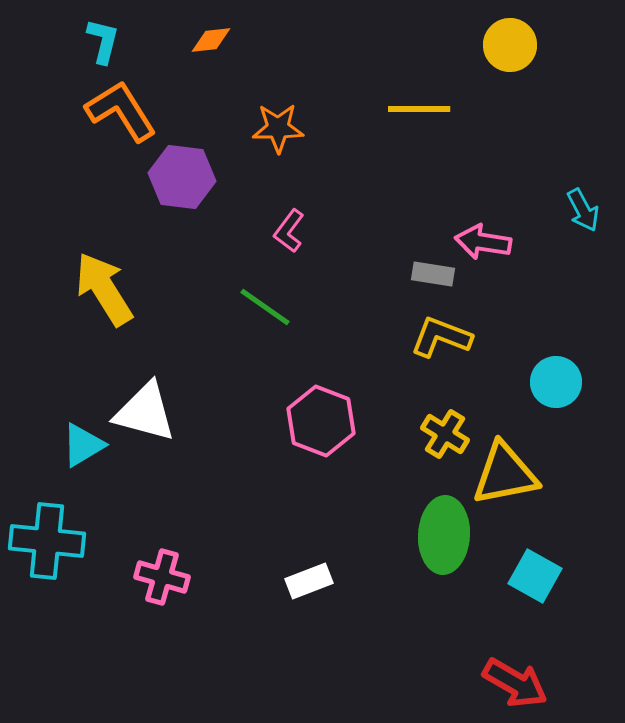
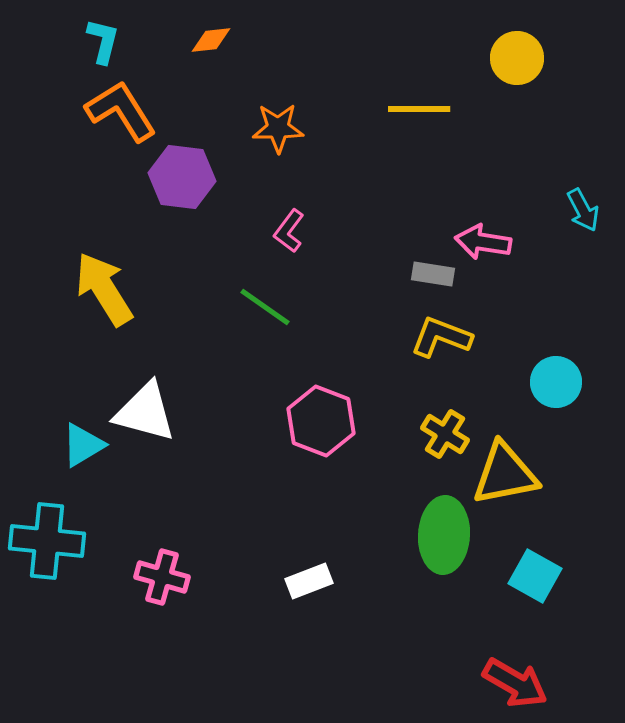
yellow circle: moved 7 px right, 13 px down
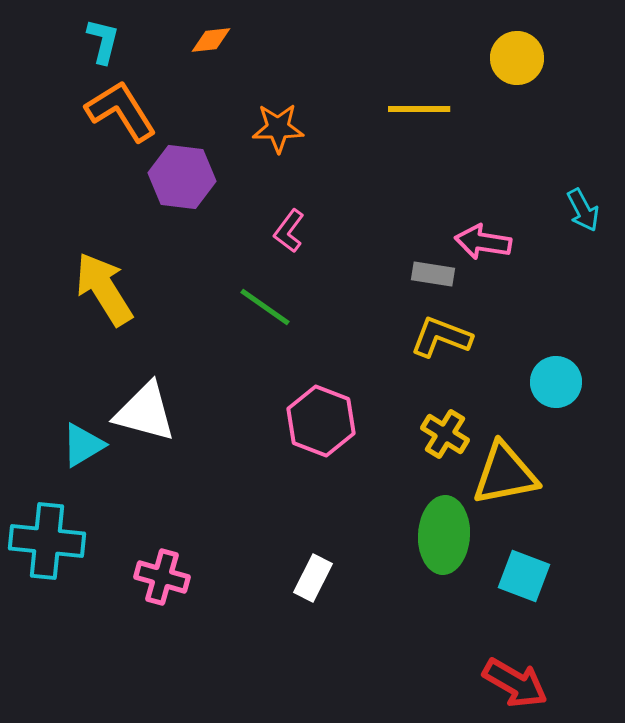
cyan square: moved 11 px left; rotated 8 degrees counterclockwise
white rectangle: moved 4 px right, 3 px up; rotated 42 degrees counterclockwise
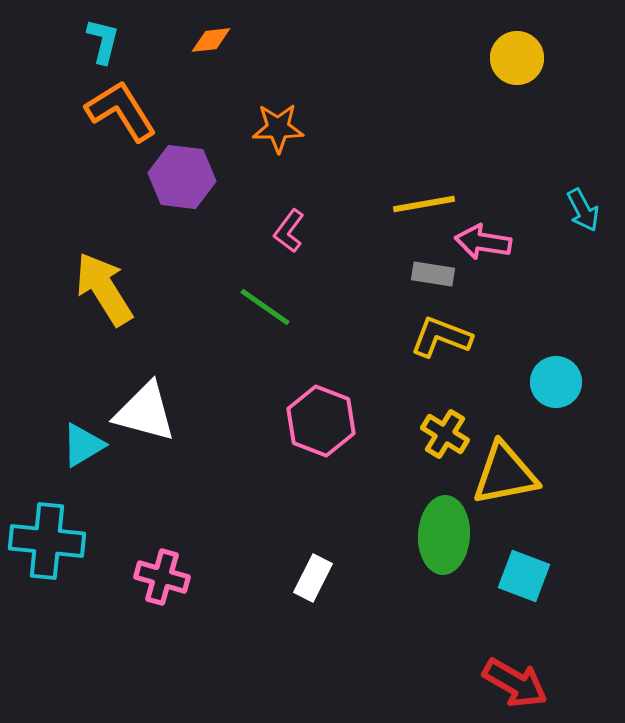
yellow line: moved 5 px right, 95 px down; rotated 10 degrees counterclockwise
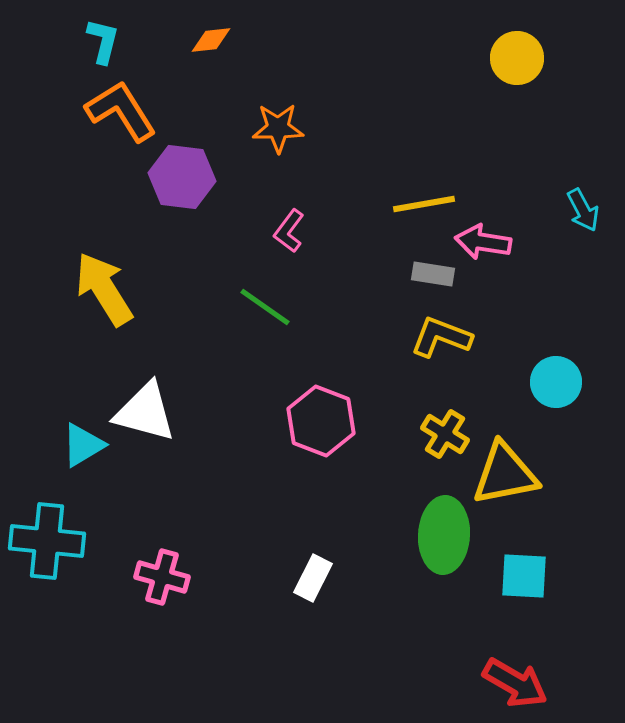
cyan square: rotated 18 degrees counterclockwise
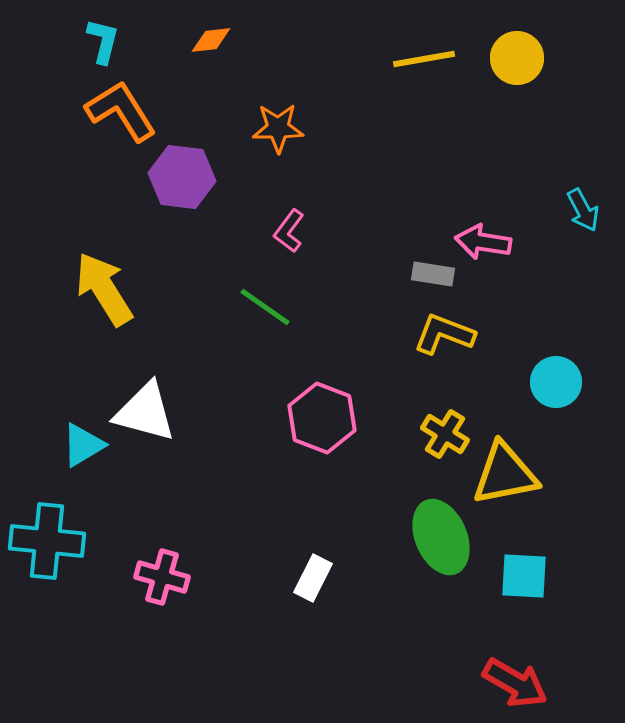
yellow line: moved 145 px up
yellow L-shape: moved 3 px right, 3 px up
pink hexagon: moved 1 px right, 3 px up
green ellipse: moved 3 px left, 2 px down; rotated 26 degrees counterclockwise
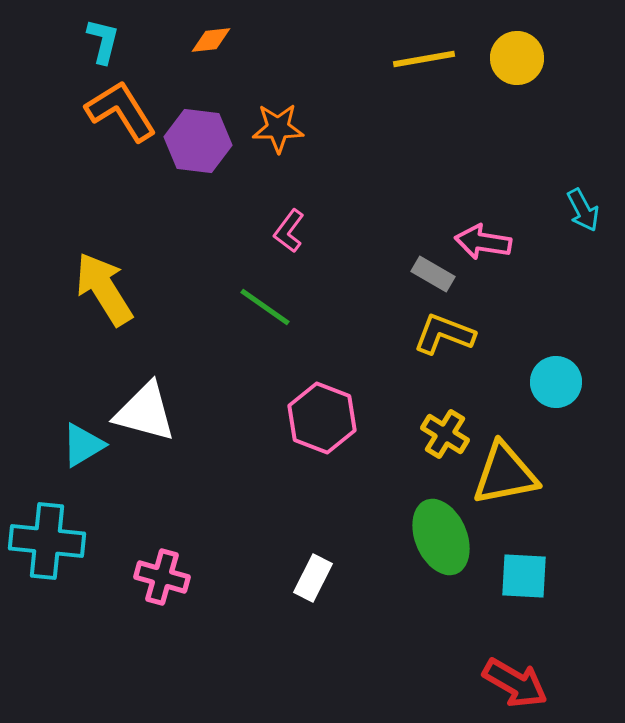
purple hexagon: moved 16 px right, 36 px up
gray rectangle: rotated 21 degrees clockwise
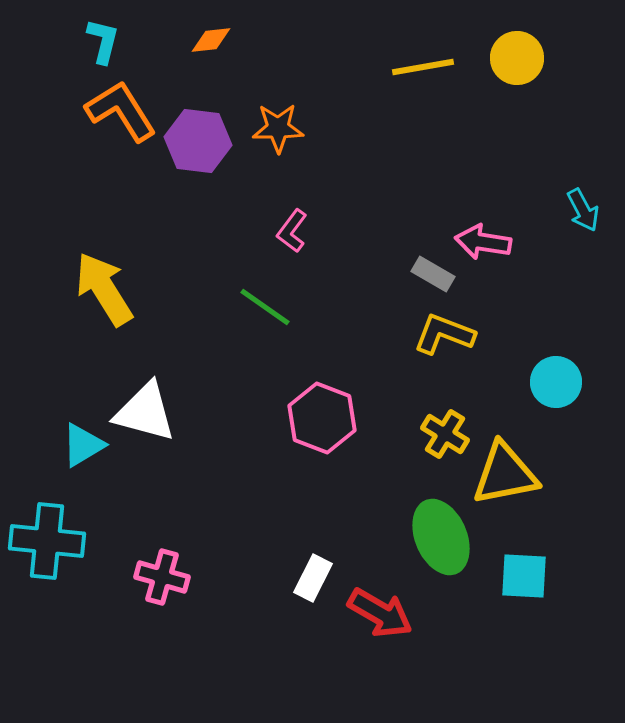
yellow line: moved 1 px left, 8 px down
pink L-shape: moved 3 px right
red arrow: moved 135 px left, 70 px up
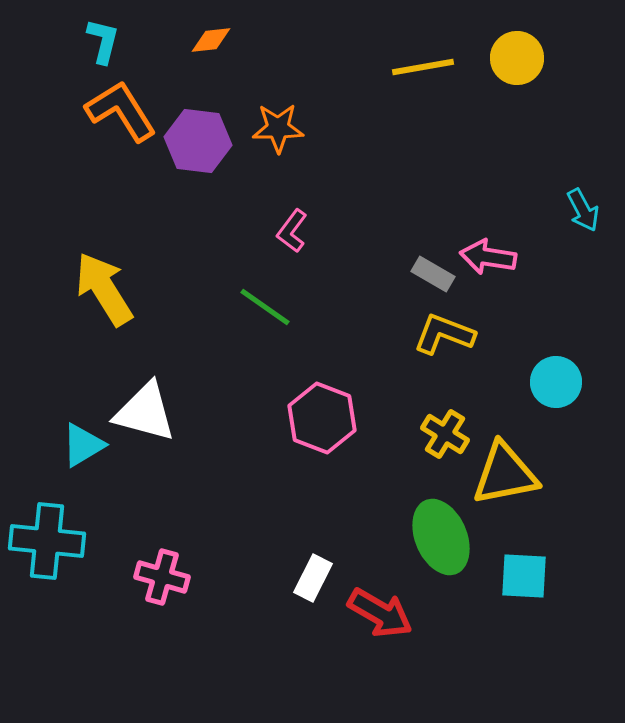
pink arrow: moved 5 px right, 15 px down
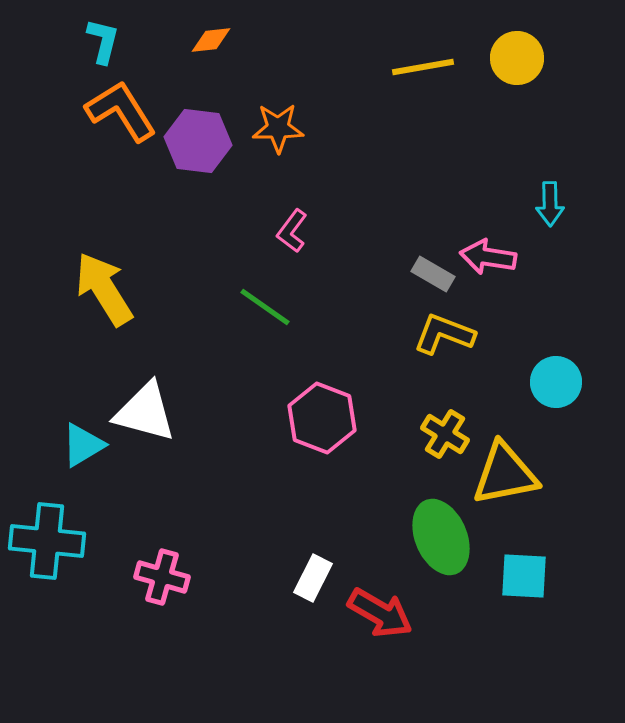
cyan arrow: moved 33 px left, 6 px up; rotated 27 degrees clockwise
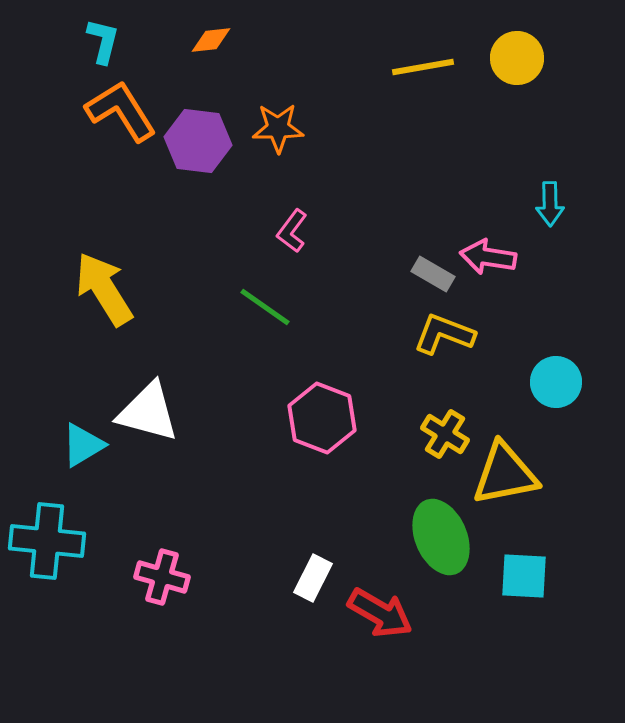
white triangle: moved 3 px right
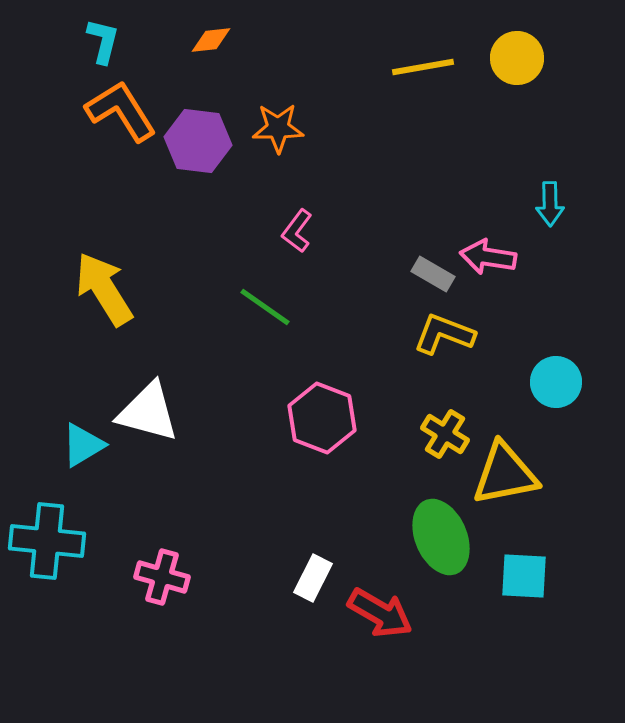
pink L-shape: moved 5 px right
